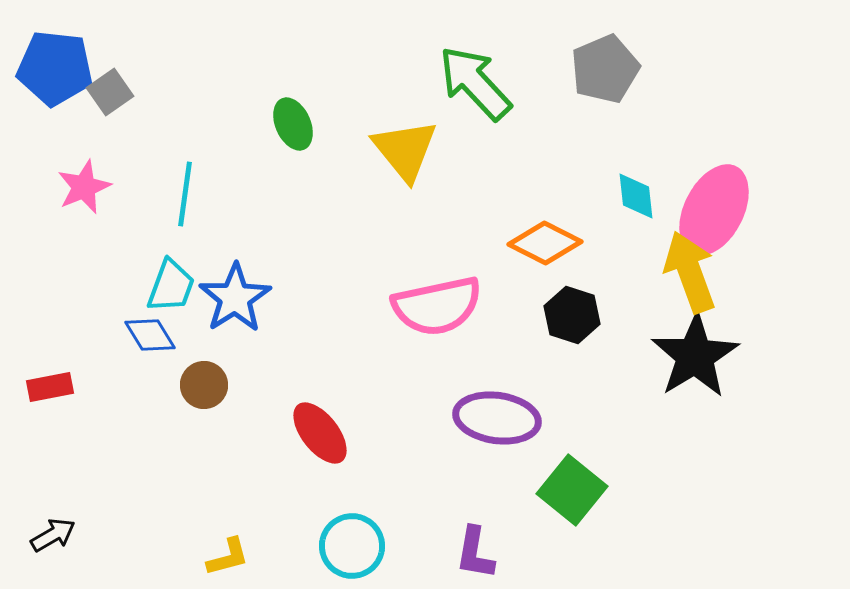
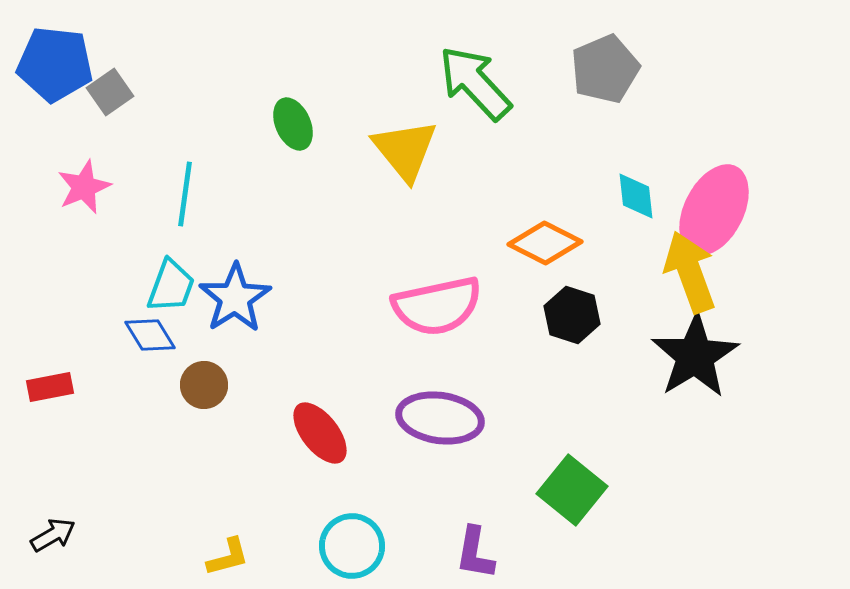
blue pentagon: moved 4 px up
purple ellipse: moved 57 px left
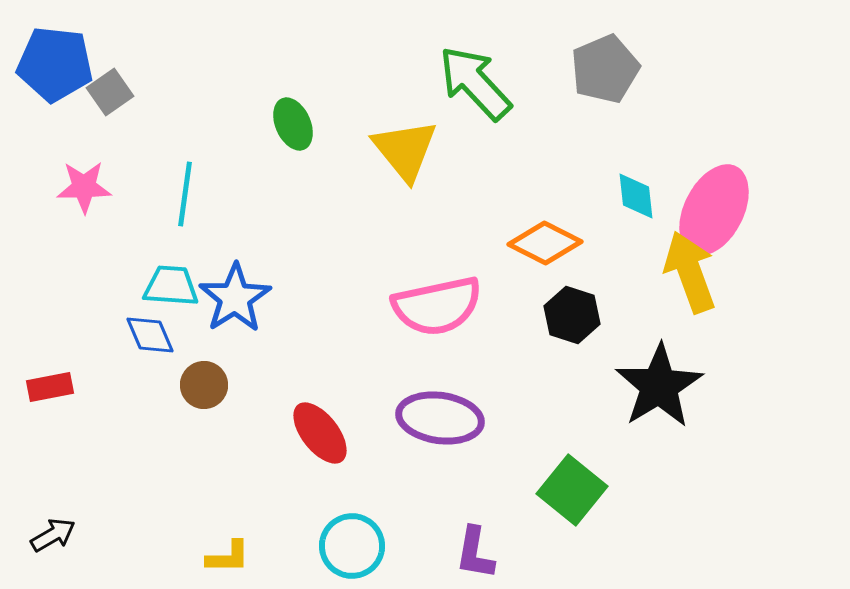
pink star: rotated 22 degrees clockwise
cyan trapezoid: rotated 106 degrees counterclockwise
blue diamond: rotated 8 degrees clockwise
black star: moved 36 px left, 30 px down
yellow L-shape: rotated 15 degrees clockwise
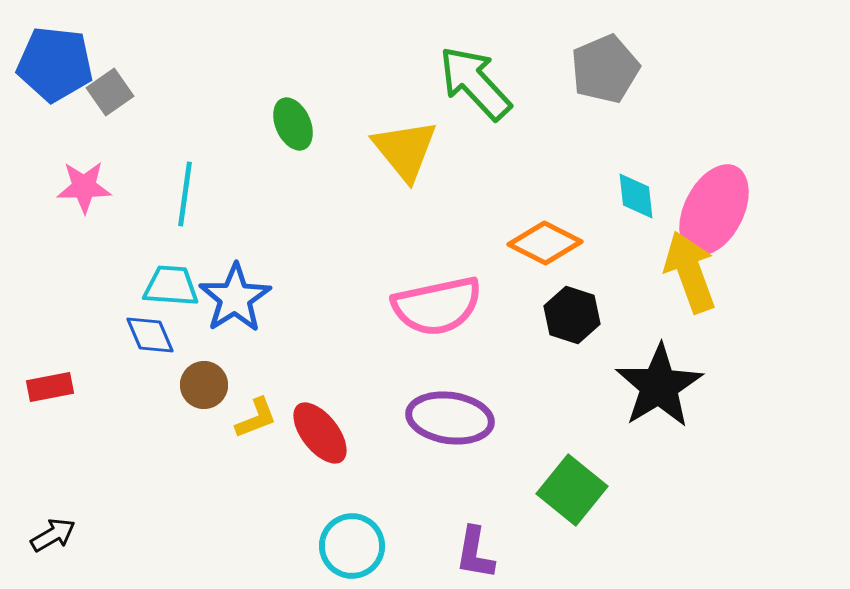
purple ellipse: moved 10 px right
yellow L-shape: moved 28 px right, 139 px up; rotated 21 degrees counterclockwise
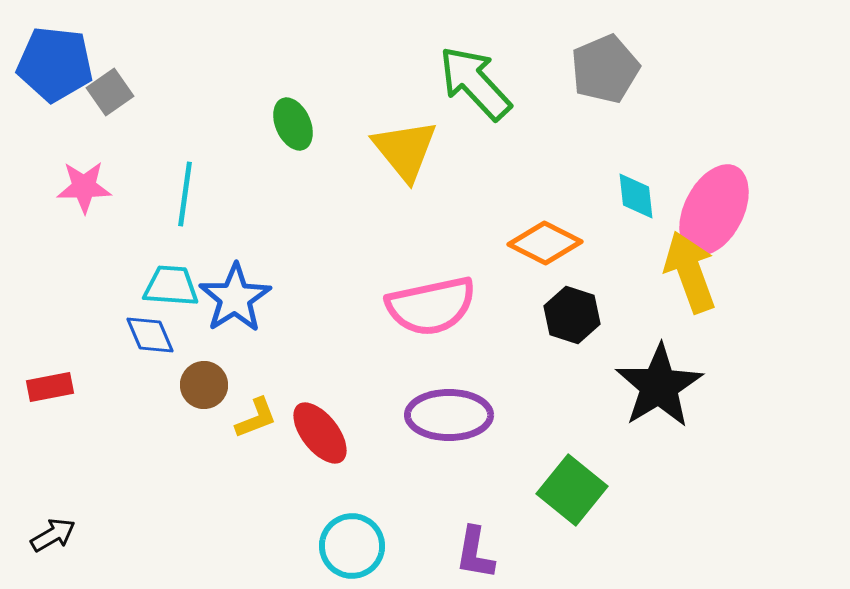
pink semicircle: moved 6 px left
purple ellipse: moved 1 px left, 3 px up; rotated 8 degrees counterclockwise
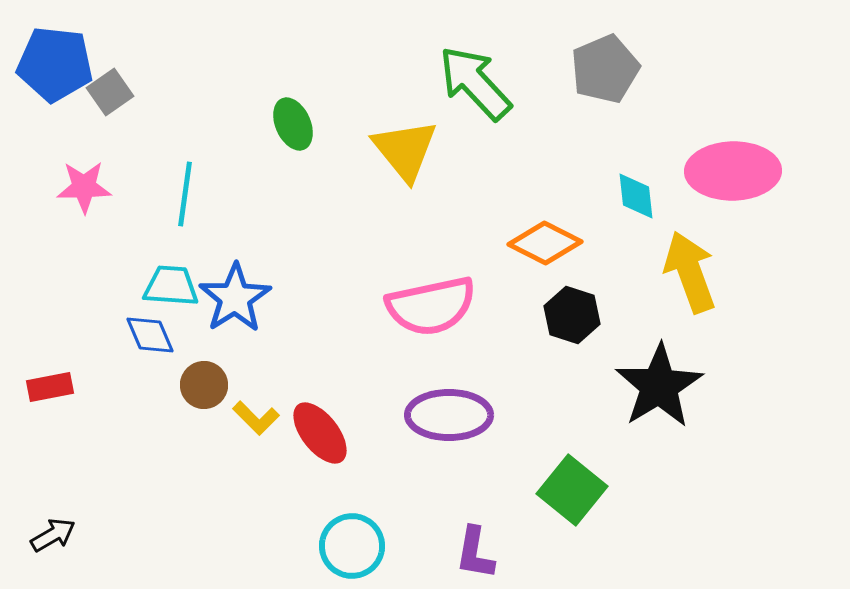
pink ellipse: moved 19 px right, 39 px up; rotated 62 degrees clockwise
yellow L-shape: rotated 66 degrees clockwise
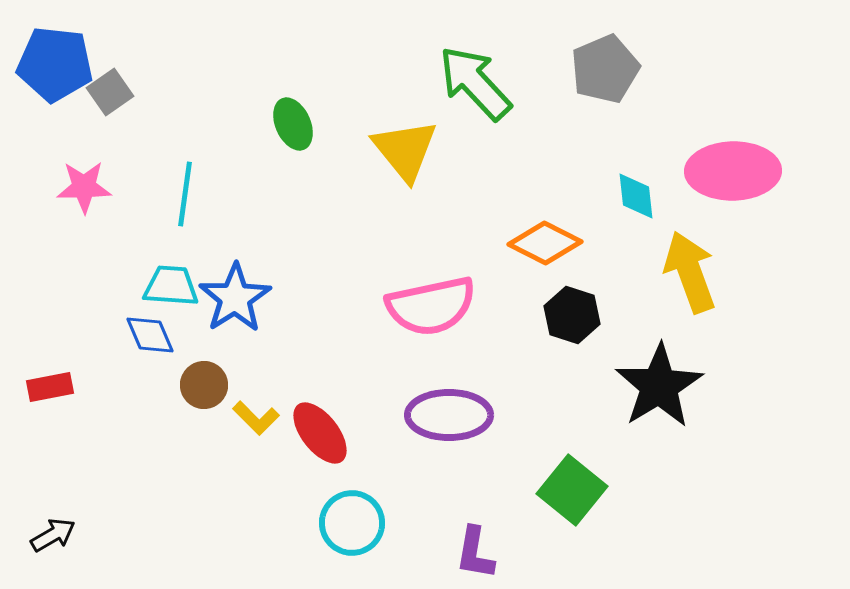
cyan circle: moved 23 px up
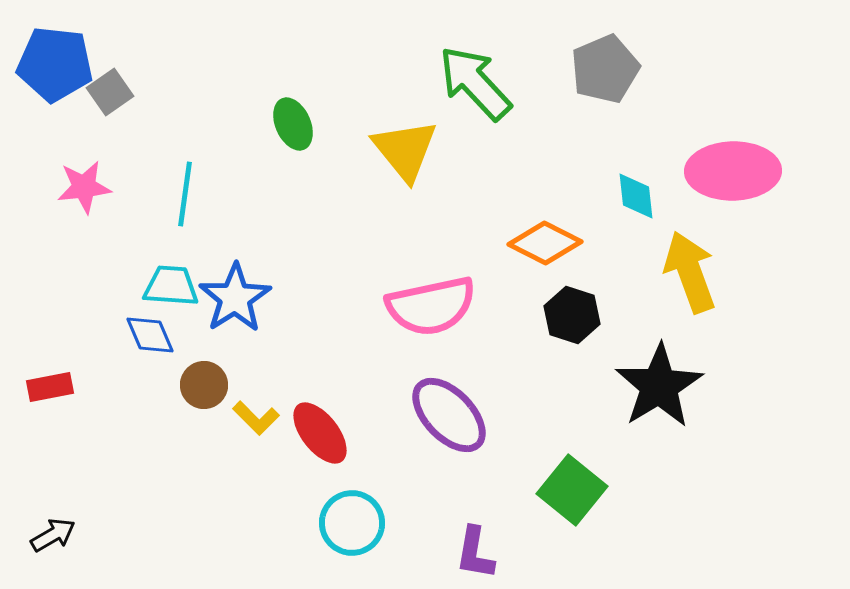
pink star: rotated 6 degrees counterclockwise
purple ellipse: rotated 46 degrees clockwise
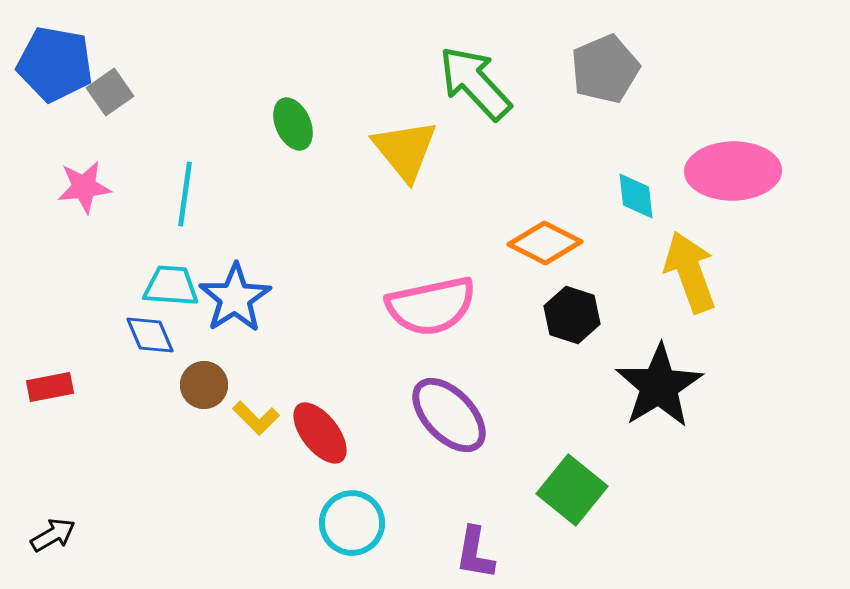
blue pentagon: rotated 4 degrees clockwise
